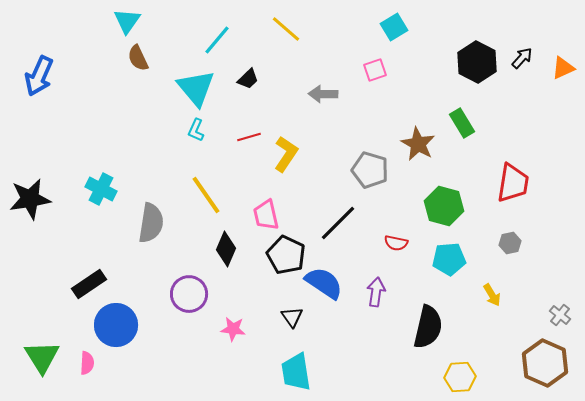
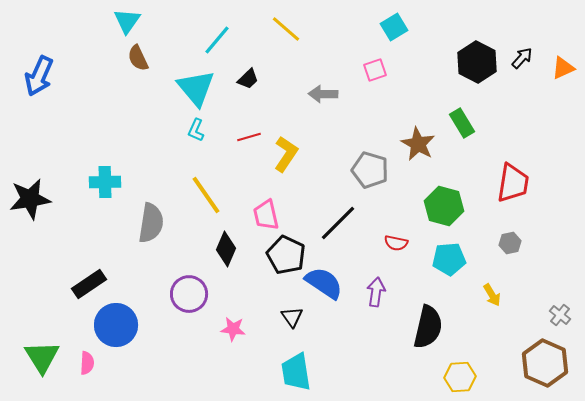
cyan cross at (101, 189): moved 4 px right, 7 px up; rotated 28 degrees counterclockwise
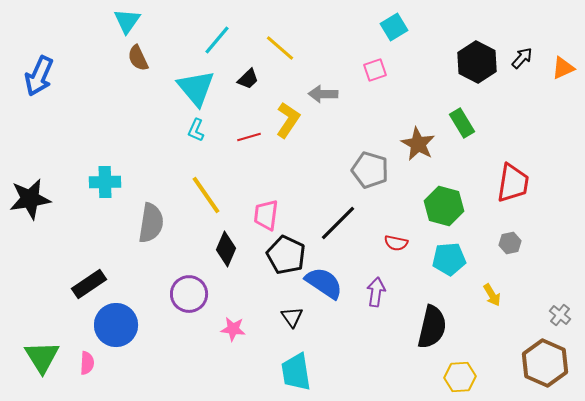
yellow line at (286, 29): moved 6 px left, 19 px down
yellow L-shape at (286, 154): moved 2 px right, 34 px up
pink trapezoid at (266, 215): rotated 20 degrees clockwise
black semicircle at (428, 327): moved 4 px right
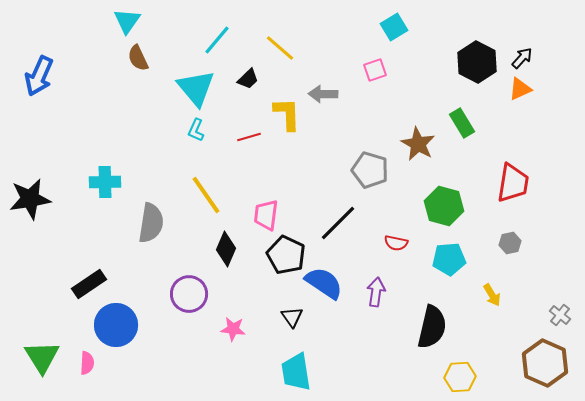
orange triangle at (563, 68): moved 43 px left, 21 px down
yellow L-shape at (288, 120): moved 1 px left, 6 px up; rotated 36 degrees counterclockwise
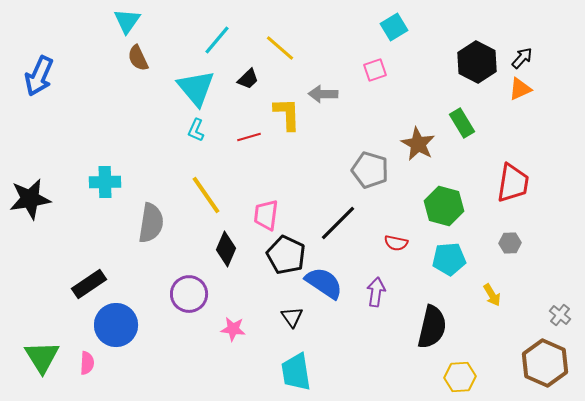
gray hexagon at (510, 243): rotated 10 degrees clockwise
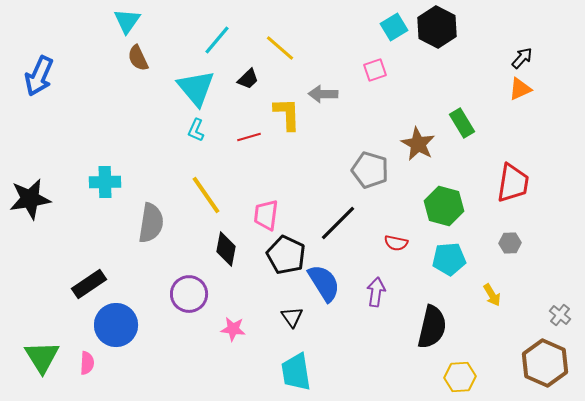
black hexagon at (477, 62): moved 40 px left, 35 px up
black diamond at (226, 249): rotated 12 degrees counterclockwise
blue semicircle at (324, 283): rotated 24 degrees clockwise
